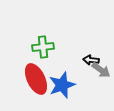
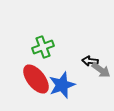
green cross: rotated 15 degrees counterclockwise
black arrow: moved 1 px left, 1 px down
red ellipse: rotated 12 degrees counterclockwise
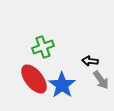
gray arrow: moved 10 px down; rotated 18 degrees clockwise
red ellipse: moved 2 px left
blue star: rotated 16 degrees counterclockwise
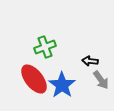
green cross: moved 2 px right
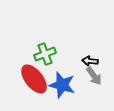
green cross: moved 7 px down
gray arrow: moved 7 px left, 4 px up
blue star: rotated 20 degrees counterclockwise
